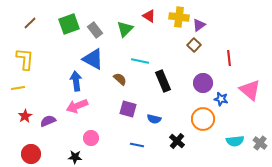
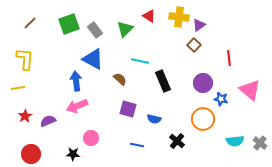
black star: moved 2 px left, 3 px up
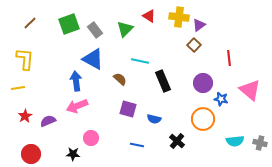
gray cross: rotated 24 degrees counterclockwise
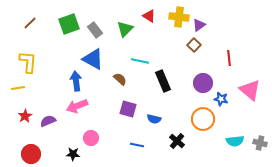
yellow L-shape: moved 3 px right, 3 px down
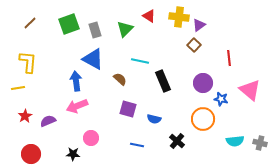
gray rectangle: rotated 21 degrees clockwise
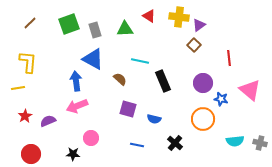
green triangle: rotated 42 degrees clockwise
black cross: moved 2 px left, 2 px down
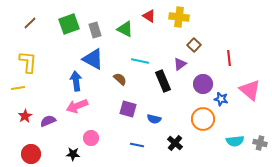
purple triangle: moved 19 px left, 39 px down
green triangle: rotated 30 degrees clockwise
purple circle: moved 1 px down
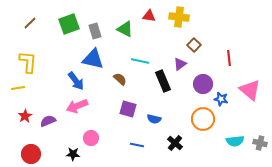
red triangle: rotated 24 degrees counterclockwise
gray rectangle: moved 1 px down
blue triangle: rotated 15 degrees counterclockwise
blue arrow: rotated 150 degrees clockwise
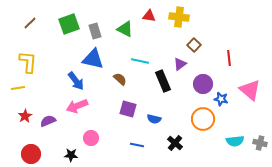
black star: moved 2 px left, 1 px down
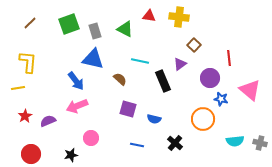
purple circle: moved 7 px right, 6 px up
black star: rotated 16 degrees counterclockwise
